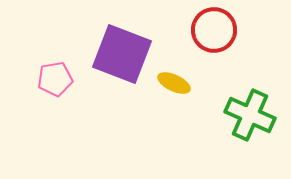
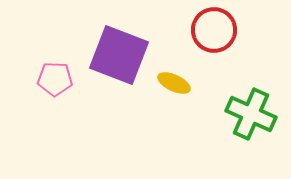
purple square: moved 3 px left, 1 px down
pink pentagon: rotated 12 degrees clockwise
green cross: moved 1 px right, 1 px up
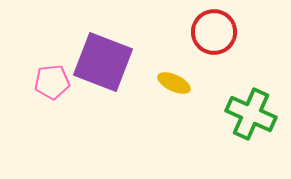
red circle: moved 2 px down
purple square: moved 16 px left, 7 px down
pink pentagon: moved 3 px left, 3 px down; rotated 8 degrees counterclockwise
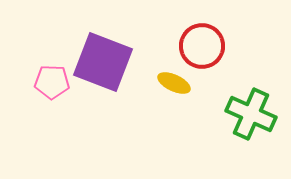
red circle: moved 12 px left, 14 px down
pink pentagon: rotated 8 degrees clockwise
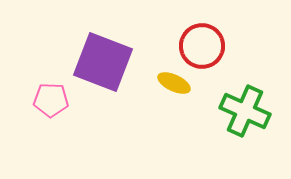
pink pentagon: moved 1 px left, 18 px down
green cross: moved 6 px left, 3 px up
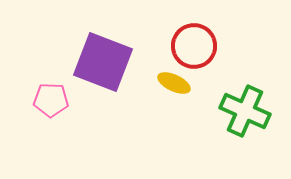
red circle: moved 8 px left
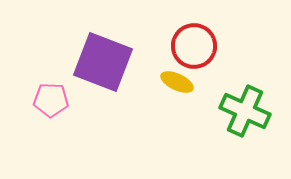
yellow ellipse: moved 3 px right, 1 px up
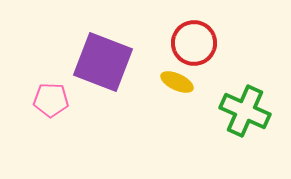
red circle: moved 3 px up
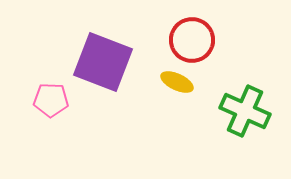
red circle: moved 2 px left, 3 px up
